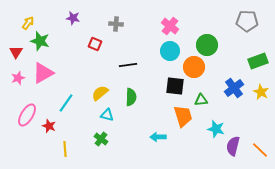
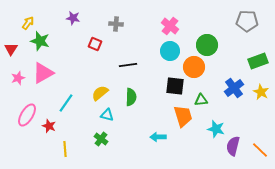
red triangle: moved 5 px left, 3 px up
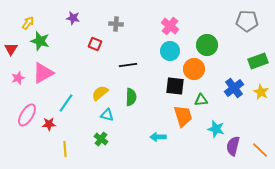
orange circle: moved 2 px down
red star: moved 2 px up; rotated 24 degrees counterclockwise
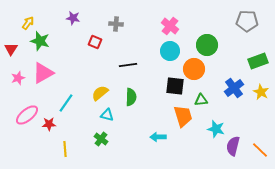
red square: moved 2 px up
pink ellipse: rotated 20 degrees clockwise
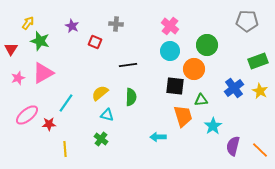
purple star: moved 1 px left, 8 px down; rotated 16 degrees clockwise
yellow star: moved 1 px left, 1 px up
cyan star: moved 3 px left, 3 px up; rotated 24 degrees clockwise
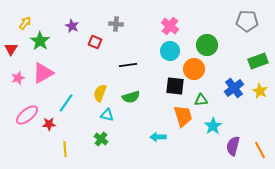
yellow arrow: moved 3 px left
green star: rotated 18 degrees clockwise
yellow semicircle: rotated 30 degrees counterclockwise
green semicircle: rotated 72 degrees clockwise
orange line: rotated 18 degrees clockwise
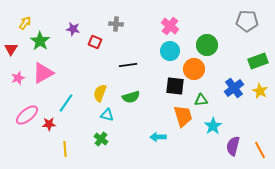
purple star: moved 1 px right, 3 px down; rotated 16 degrees counterclockwise
